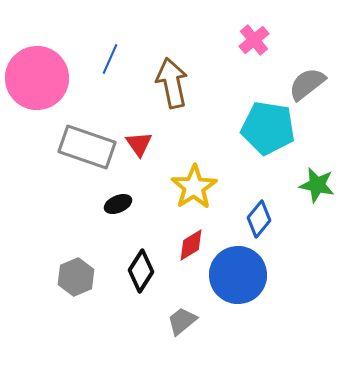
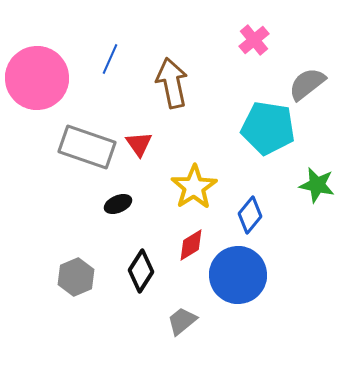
blue diamond: moved 9 px left, 4 px up
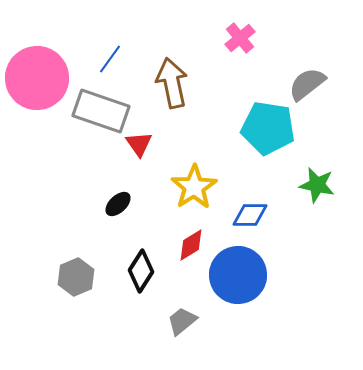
pink cross: moved 14 px left, 2 px up
blue line: rotated 12 degrees clockwise
gray rectangle: moved 14 px right, 36 px up
black ellipse: rotated 20 degrees counterclockwise
blue diamond: rotated 51 degrees clockwise
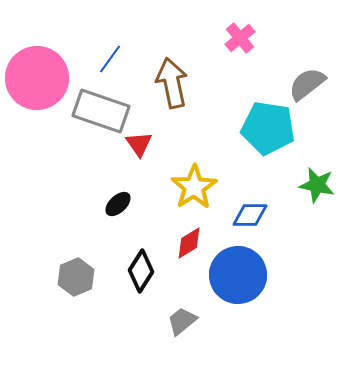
red diamond: moved 2 px left, 2 px up
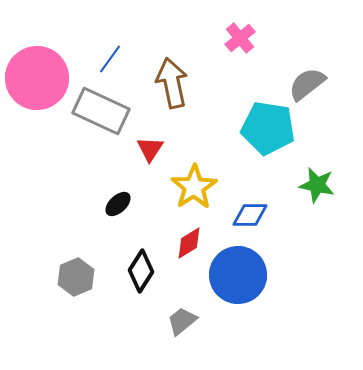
gray rectangle: rotated 6 degrees clockwise
red triangle: moved 11 px right, 5 px down; rotated 8 degrees clockwise
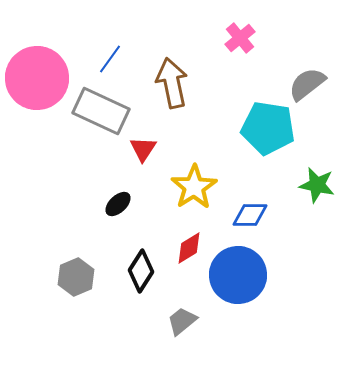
red triangle: moved 7 px left
red diamond: moved 5 px down
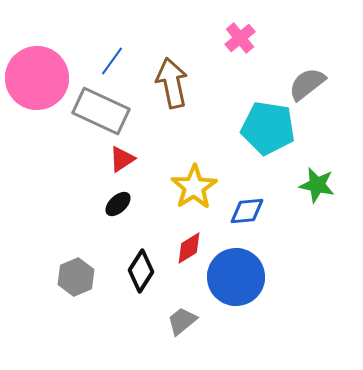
blue line: moved 2 px right, 2 px down
red triangle: moved 21 px left, 10 px down; rotated 24 degrees clockwise
blue diamond: moved 3 px left, 4 px up; rotated 6 degrees counterclockwise
blue circle: moved 2 px left, 2 px down
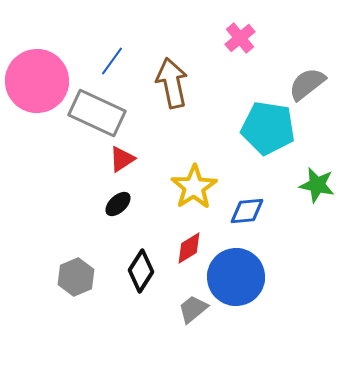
pink circle: moved 3 px down
gray rectangle: moved 4 px left, 2 px down
gray trapezoid: moved 11 px right, 12 px up
